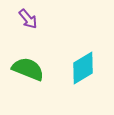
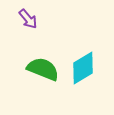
green semicircle: moved 15 px right
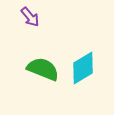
purple arrow: moved 2 px right, 2 px up
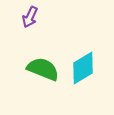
purple arrow: rotated 65 degrees clockwise
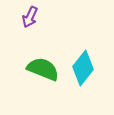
cyan diamond: rotated 20 degrees counterclockwise
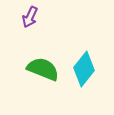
cyan diamond: moved 1 px right, 1 px down
